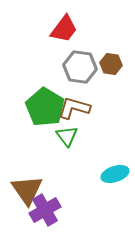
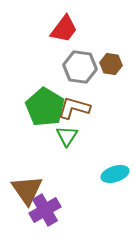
green triangle: rotated 10 degrees clockwise
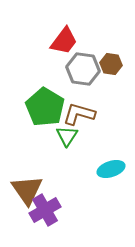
red trapezoid: moved 12 px down
gray hexagon: moved 3 px right, 2 px down
brown L-shape: moved 5 px right, 6 px down
cyan ellipse: moved 4 px left, 5 px up
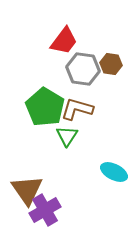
brown L-shape: moved 2 px left, 5 px up
cyan ellipse: moved 3 px right, 3 px down; rotated 44 degrees clockwise
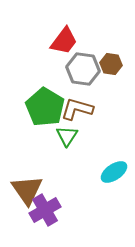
cyan ellipse: rotated 60 degrees counterclockwise
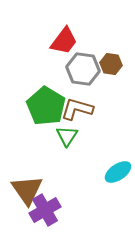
green pentagon: moved 1 px right, 1 px up
cyan ellipse: moved 4 px right
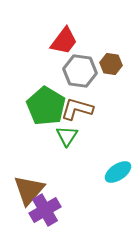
gray hexagon: moved 3 px left, 2 px down
brown triangle: moved 2 px right; rotated 16 degrees clockwise
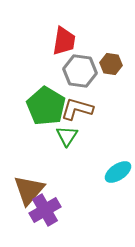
red trapezoid: rotated 28 degrees counterclockwise
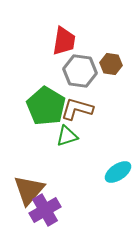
green triangle: rotated 40 degrees clockwise
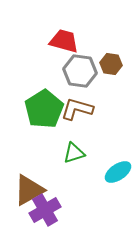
red trapezoid: rotated 84 degrees counterclockwise
green pentagon: moved 2 px left, 3 px down; rotated 9 degrees clockwise
green triangle: moved 7 px right, 17 px down
brown triangle: rotated 20 degrees clockwise
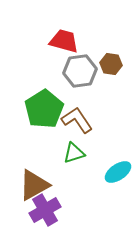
gray hexagon: rotated 16 degrees counterclockwise
brown L-shape: moved 11 px down; rotated 40 degrees clockwise
brown triangle: moved 5 px right, 5 px up
